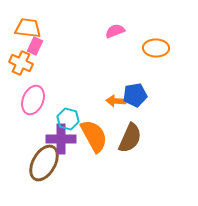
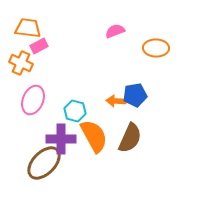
pink rectangle: moved 4 px right; rotated 36 degrees clockwise
cyan hexagon: moved 7 px right, 8 px up
brown ellipse: rotated 15 degrees clockwise
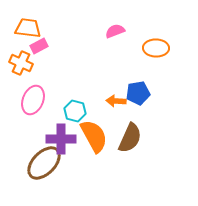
blue pentagon: moved 3 px right, 2 px up
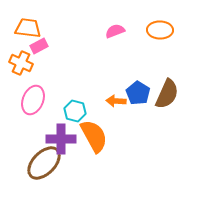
orange ellipse: moved 4 px right, 18 px up
blue pentagon: rotated 30 degrees counterclockwise
brown semicircle: moved 37 px right, 44 px up
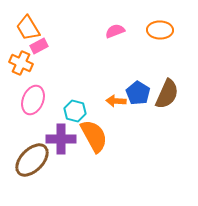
orange trapezoid: rotated 128 degrees counterclockwise
brown ellipse: moved 12 px left, 3 px up
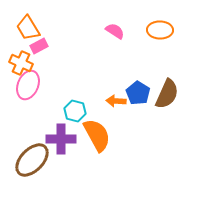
pink semicircle: rotated 54 degrees clockwise
pink ellipse: moved 5 px left, 15 px up
orange semicircle: moved 3 px right, 1 px up
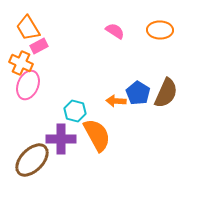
brown semicircle: moved 1 px left, 1 px up
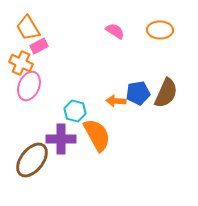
pink ellipse: moved 1 px right, 1 px down
blue pentagon: rotated 30 degrees clockwise
brown ellipse: rotated 6 degrees counterclockwise
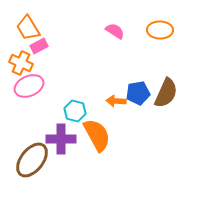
pink ellipse: rotated 44 degrees clockwise
